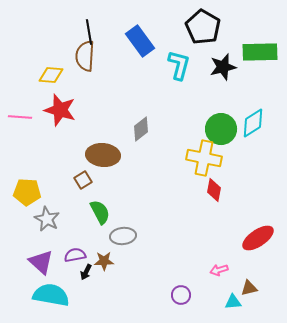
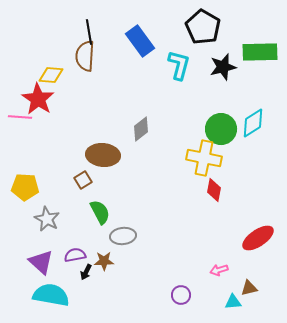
red star: moved 22 px left, 11 px up; rotated 16 degrees clockwise
yellow pentagon: moved 2 px left, 5 px up
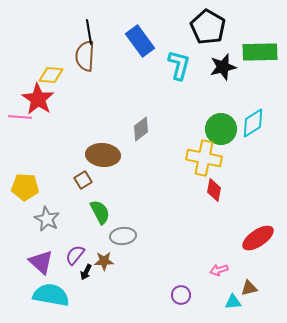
black pentagon: moved 5 px right
purple semicircle: rotated 40 degrees counterclockwise
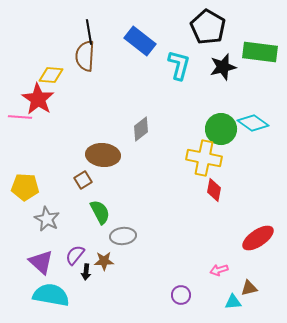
blue rectangle: rotated 16 degrees counterclockwise
green rectangle: rotated 8 degrees clockwise
cyan diamond: rotated 68 degrees clockwise
black arrow: rotated 21 degrees counterclockwise
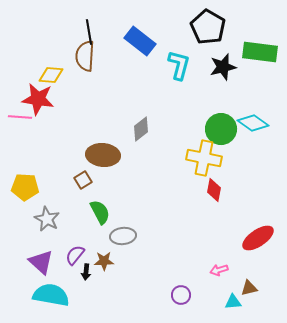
red star: rotated 24 degrees counterclockwise
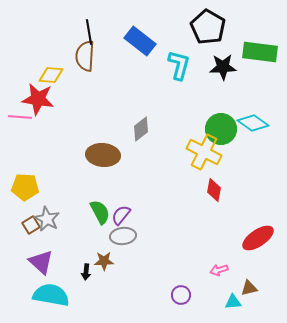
black star: rotated 12 degrees clockwise
yellow cross: moved 6 px up; rotated 16 degrees clockwise
brown square: moved 52 px left, 45 px down
purple semicircle: moved 46 px right, 40 px up
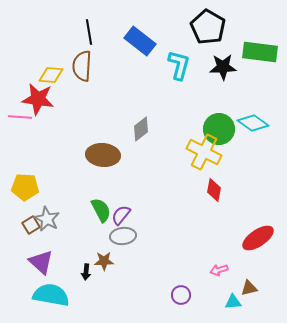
brown semicircle: moved 3 px left, 10 px down
green circle: moved 2 px left
green semicircle: moved 1 px right, 2 px up
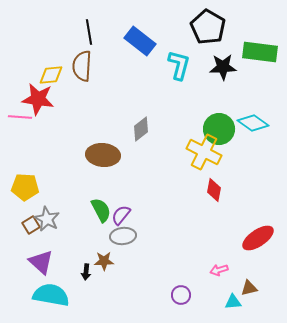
yellow diamond: rotated 10 degrees counterclockwise
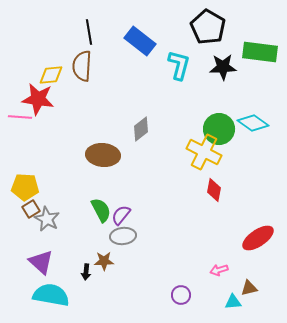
brown square: moved 16 px up
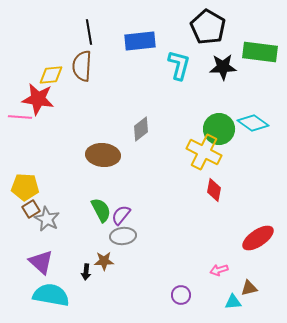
blue rectangle: rotated 44 degrees counterclockwise
